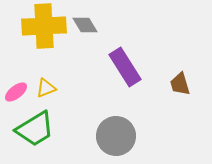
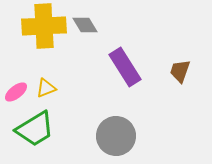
brown trapezoid: moved 13 px up; rotated 35 degrees clockwise
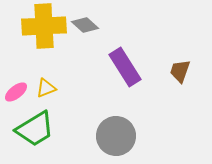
gray diamond: rotated 16 degrees counterclockwise
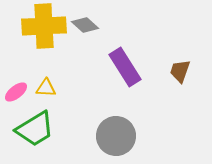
yellow triangle: rotated 25 degrees clockwise
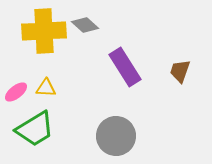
yellow cross: moved 5 px down
